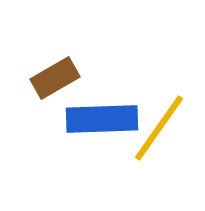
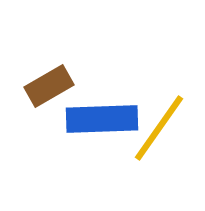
brown rectangle: moved 6 px left, 8 px down
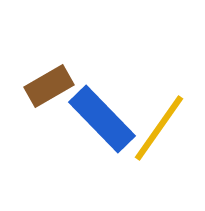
blue rectangle: rotated 48 degrees clockwise
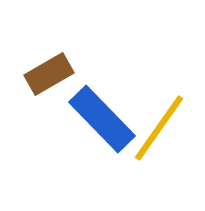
brown rectangle: moved 12 px up
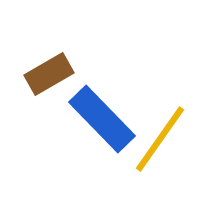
yellow line: moved 1 px right, 11 px down
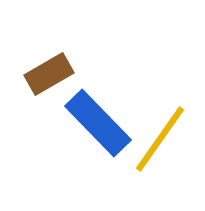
blue rectangle: moved 4 px left, 4 px down
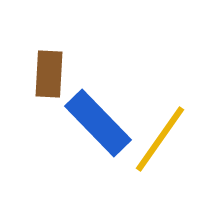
brown rectangle: rotated 57 degrees counterclockwise
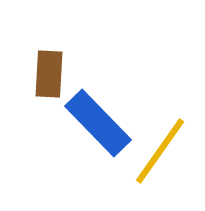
yellow line: moved 12 px down
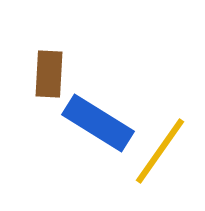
blue rectangle: rotated 14 degrees counterclockwise
